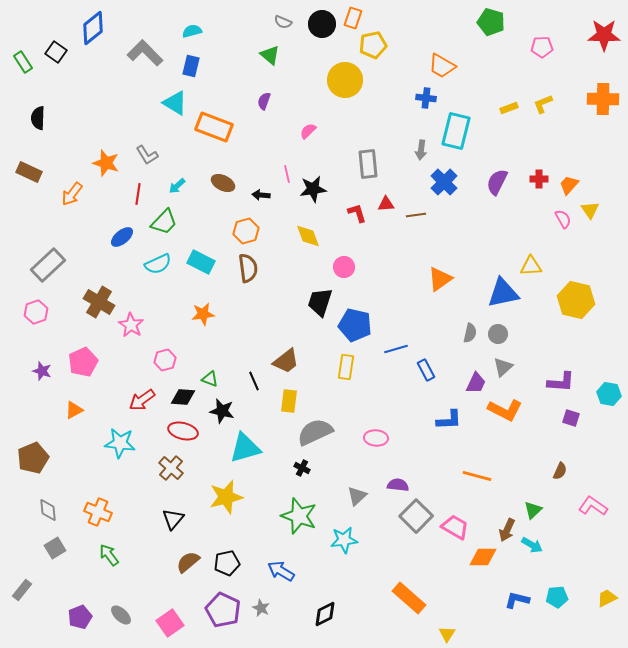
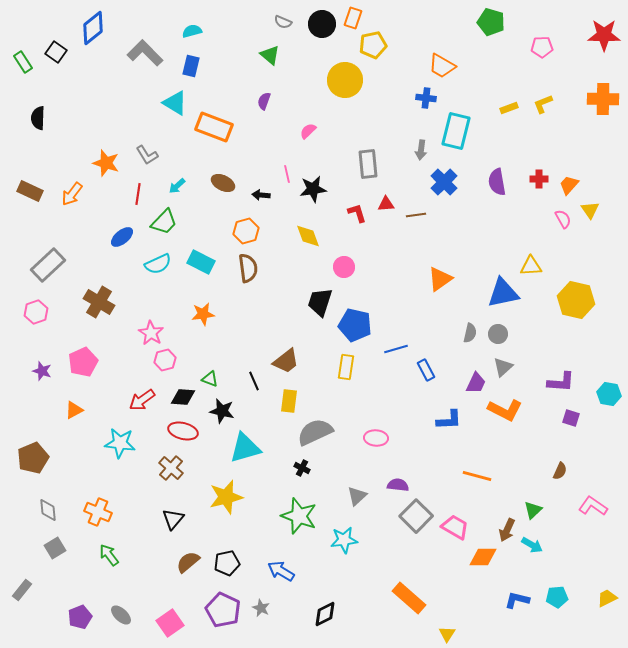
brown rectangle at (29, 172): moved 1 px right, 19 px down
purple semicircle at (497, 182): rotated 36 degrees counterclockwise
pink star at (131, 325): moved 20 px right, 8 px down
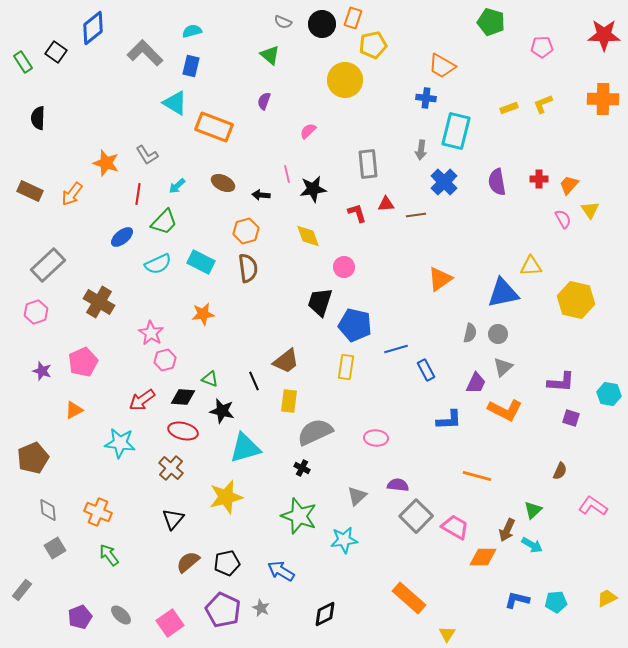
cyan pentagon at (557, 597): moved 1 px left, 5 px down
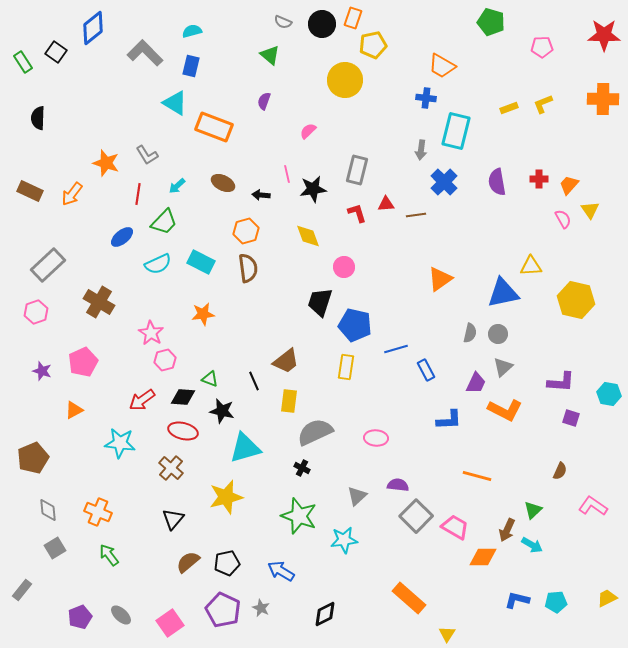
gray rectangle at (368, 164): moved 11 px left, 6 px down; rotated 20 degrees clockwise
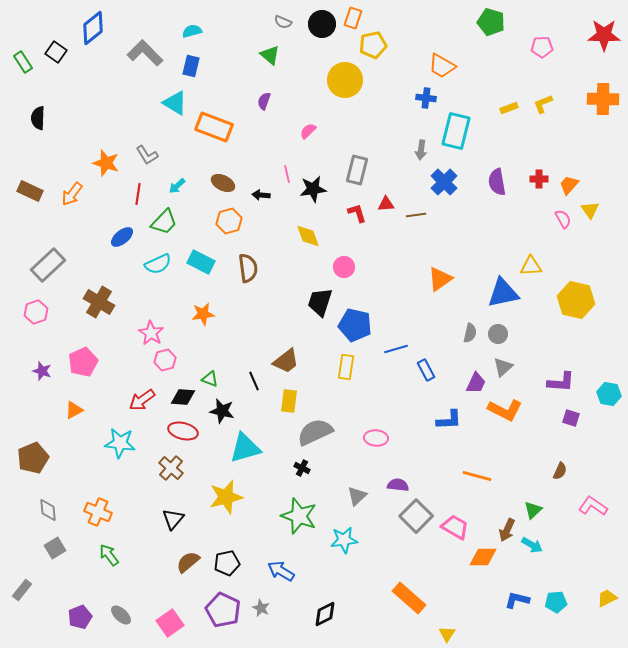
orange hexagon at (246, 231): moved 17 px left, 10 px up
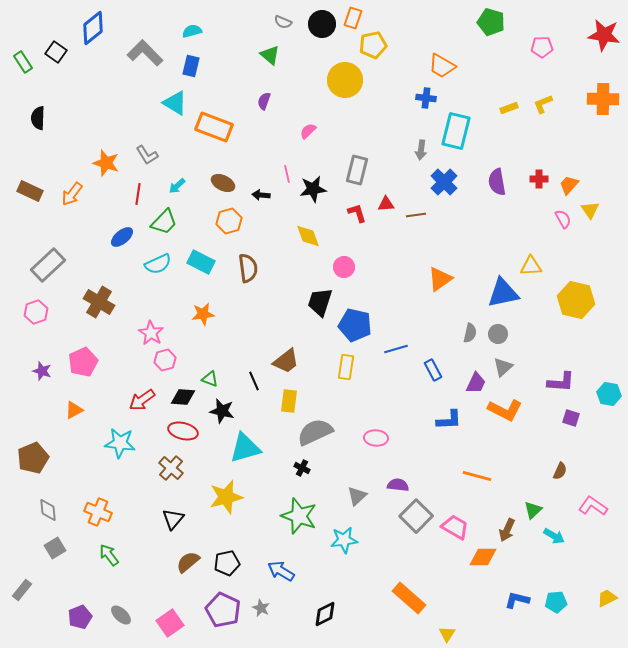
red star at (604, 35): rotated 8 degrees clockwise
blue rectangle at (426, 370): moved 7 px right
cyan arrow at (532, 545): moved 22 px right, 9 px up
